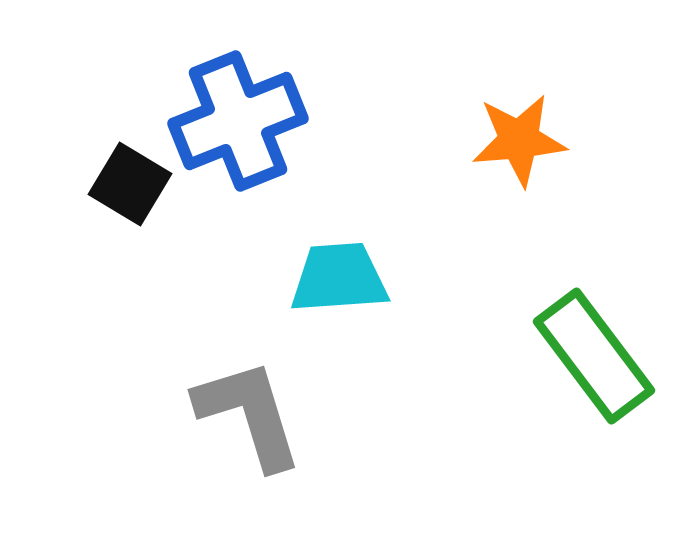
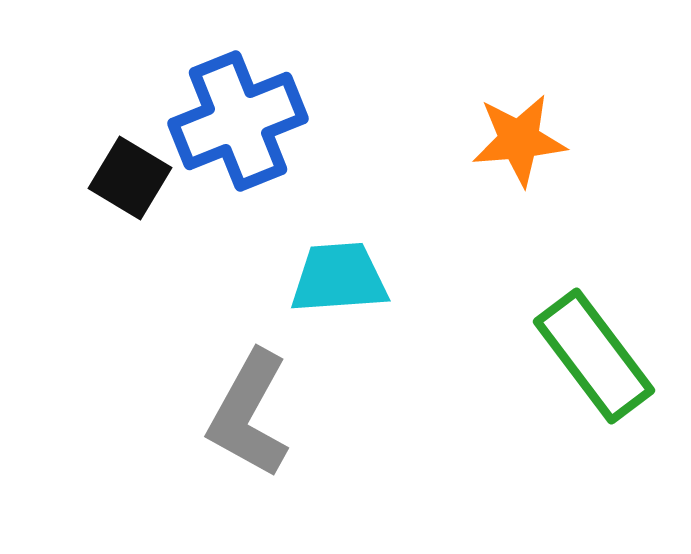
black square: moved 6 px up
gray L-shape: rotated 134 degrees counterclockwise
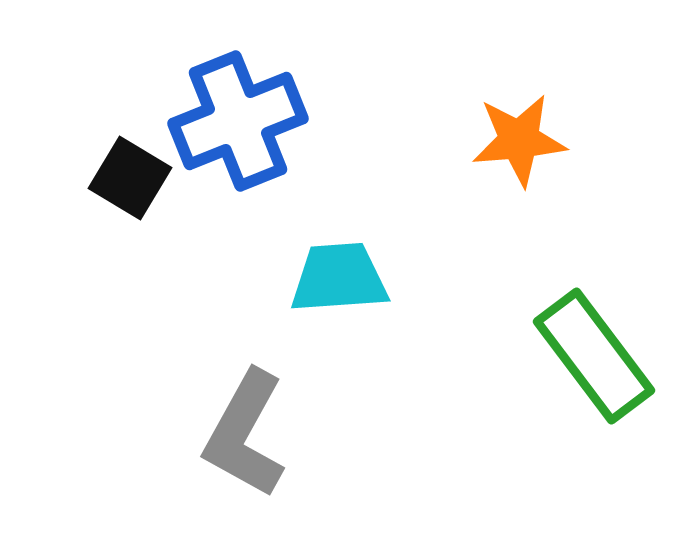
gray L-shape: moved 4 px left, 20 px down
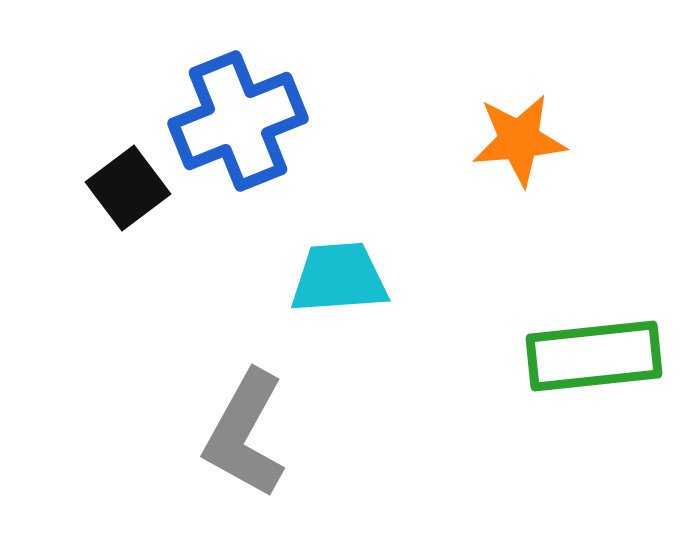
black square: moved 2 px left, 10 px down; rotated 22 degrees clockwise
green rectangle: rotated 59 degrees counterclockwise
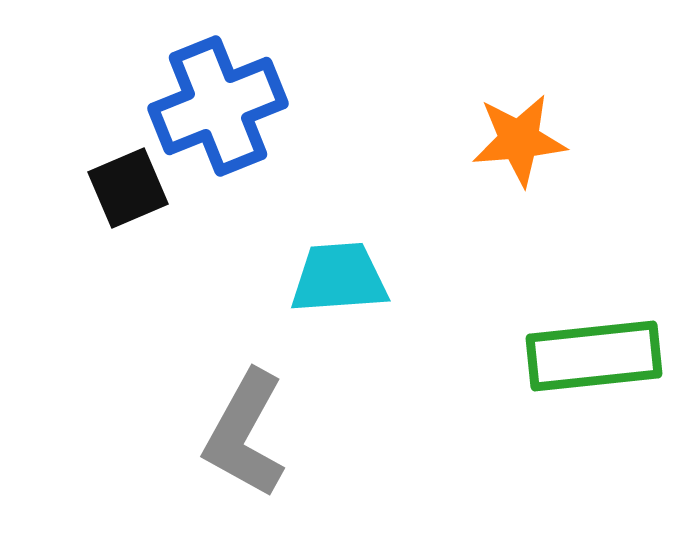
blue cross: moved 20 px left, 15 px up
black square: rotated 14 degrees clockwise
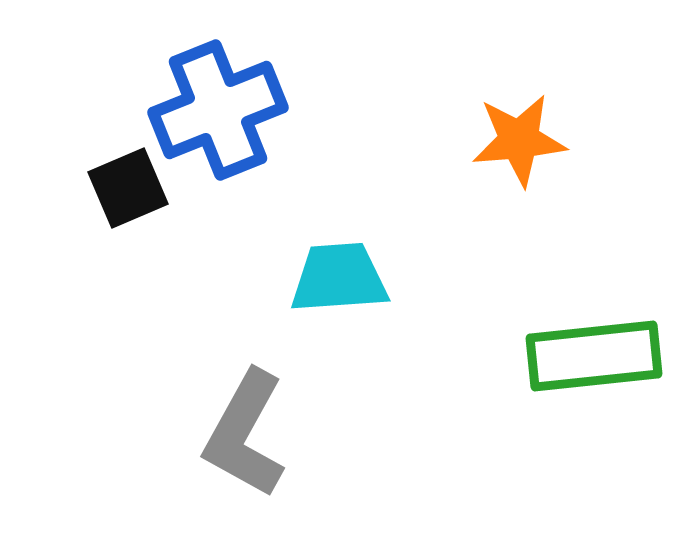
blue cross: moved 4 px down
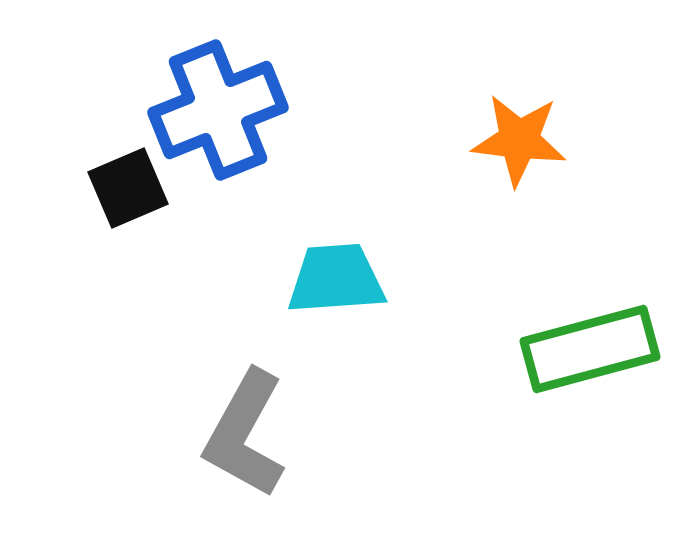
orange star: rotated 12 degrees clockwise
cyan trapezoid: moved 3 px left, 1 px down
green rectangle: moved 4 px left, 7 px up; rotated 9 degrees counterclockwise
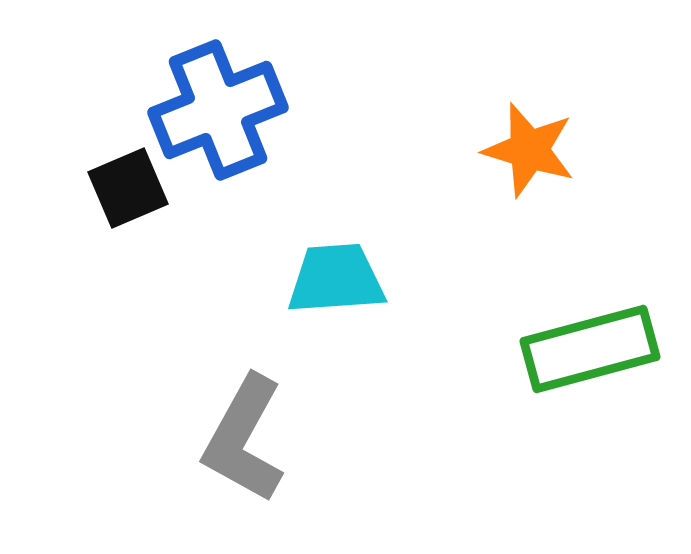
orange star: moved 10 px right, 10 px down; rotated 10 degrees clockwise
gray L-shape: moved 1 px left, 5 px down
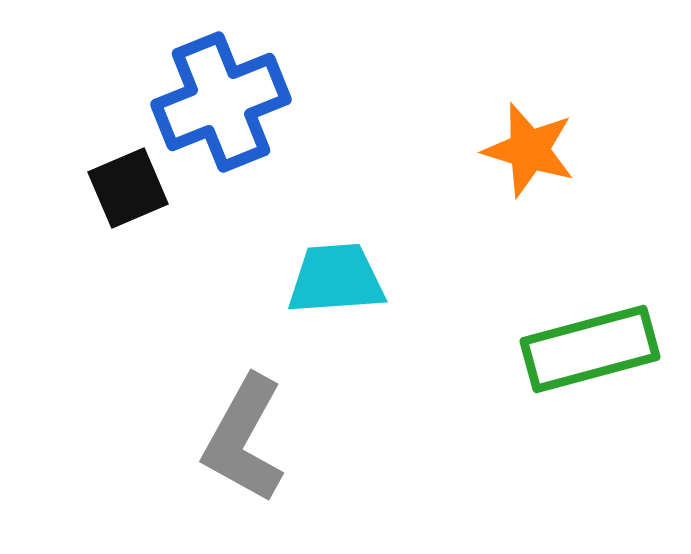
blue cross: moved 3 px right, 8 px up
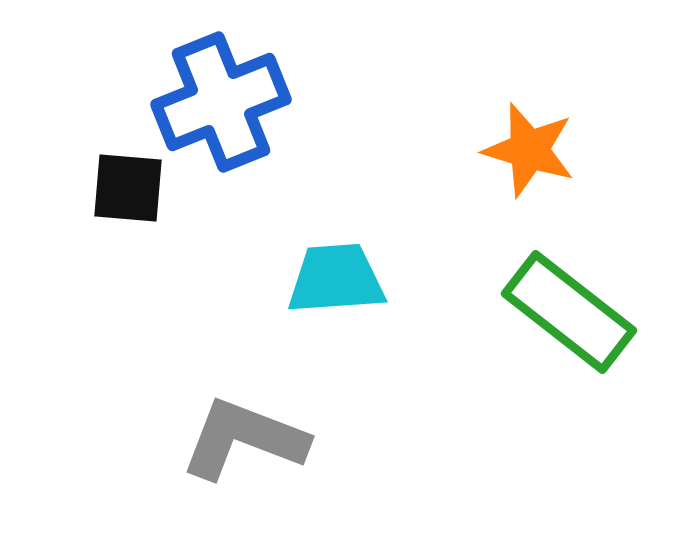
black square: rotated 28 degrees clockwise
green rectangle: moved 21 px left, 37 px up; rotated 53 degrees clockwise
gray L-shape: rotated 82 degrees clockwise
